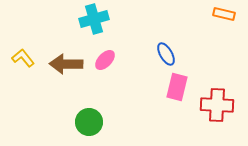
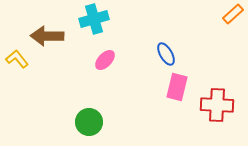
orange rectangle: moved 9 px right; rotated 55 degrees counterclockwise
yellow L-shape: moved 6 px left, 1 px down
brown arrow: moved 19 px left, 28 px up
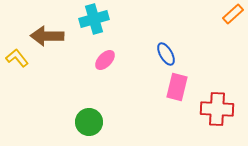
yellow L-shape: moved 1 px up
red cross: moved 4 px down
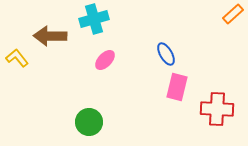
brown arrow: moved 3 px right
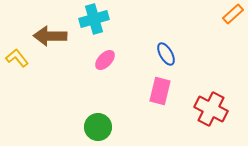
pink rectangle: moved 17 px left, 4 px down
red cross: moved 6 px left; rotated 24 degrees clockwise
green circle: moved 9 px right, 5 px down
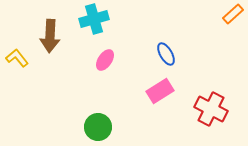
brown arrow: rotated 88 degrees counterclockwise
pink ellipse: rotated 10 degrees counterclockwise
pink rectangle: rotated 44 degrees clockwise
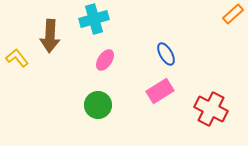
green circle: moved 22 px up
